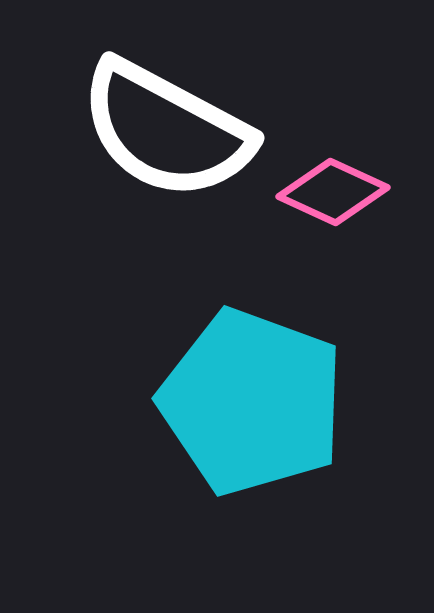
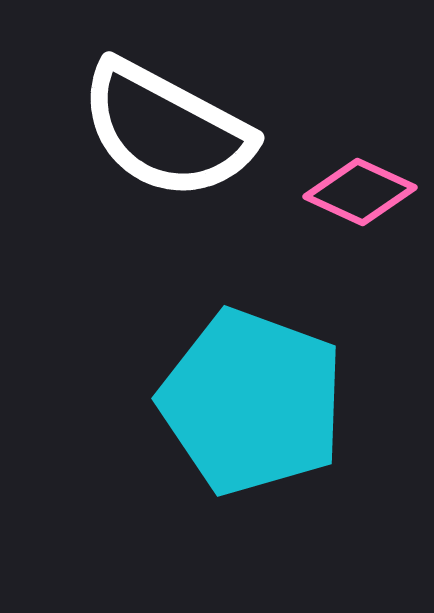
pink diamond: moved 27 px right
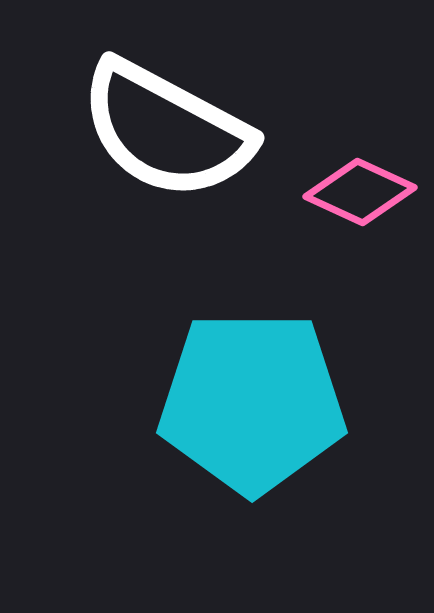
cyan pentagon: rotated 20 degrees counterclockwise
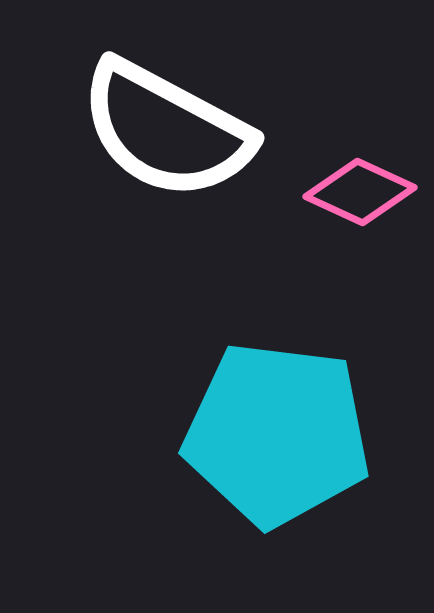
cyan pentagon: moved 25 px right, 32 px down; rotated 7 degrees clockwise
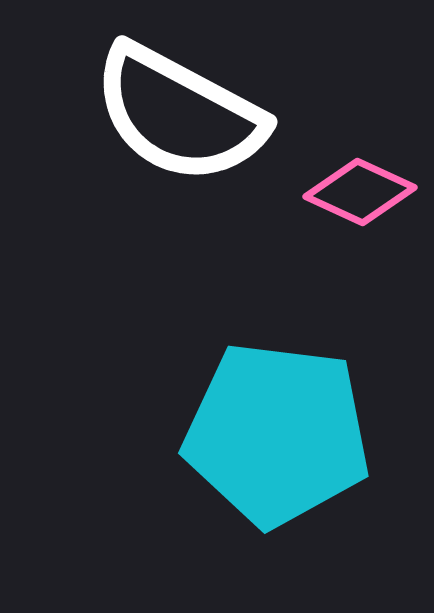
white semicircle: moved 13 px right, 16 px up
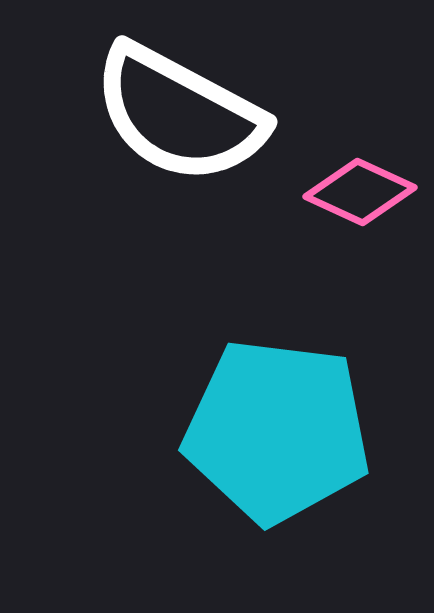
cyan pentagon: moved 3 px up
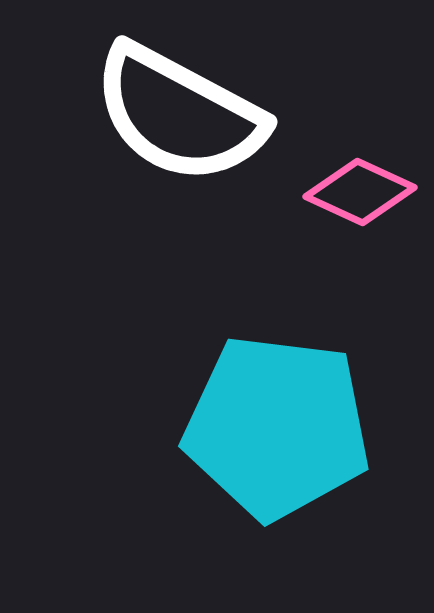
cyan pentagon: moved 4 px up
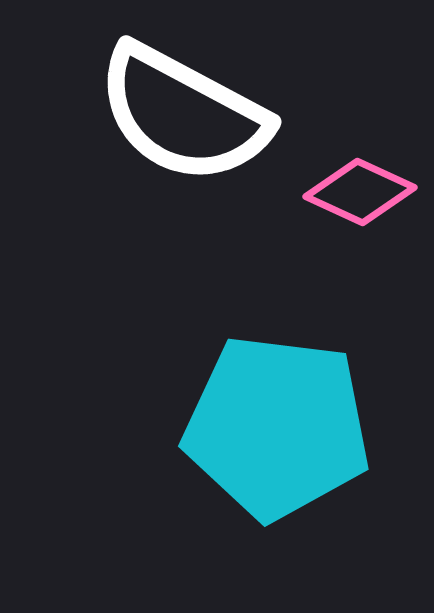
white semicircle: moved 4 px right
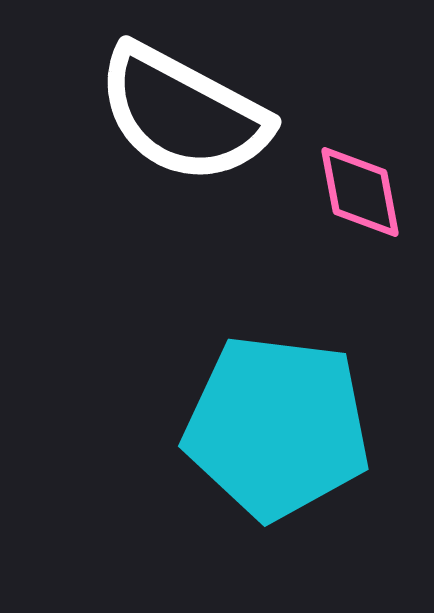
pink diamond: rotated 55 degrees clockwise
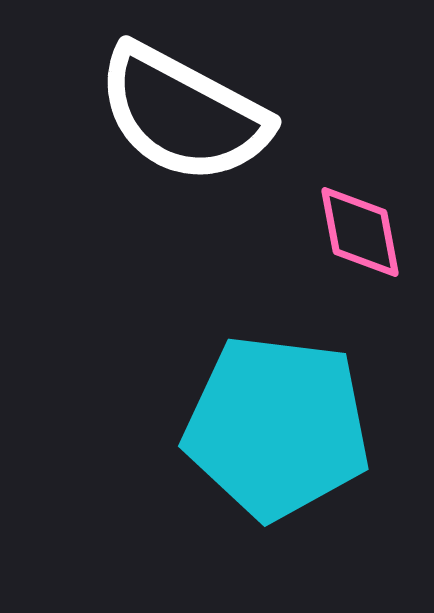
pink diamond: moved 40 px down
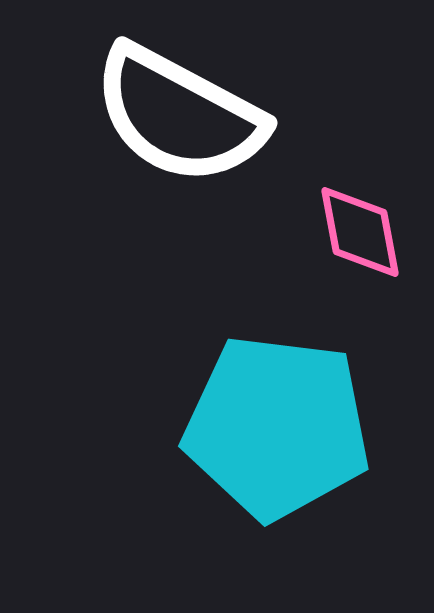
white semicircle: moved 4 px left, 1 px down
